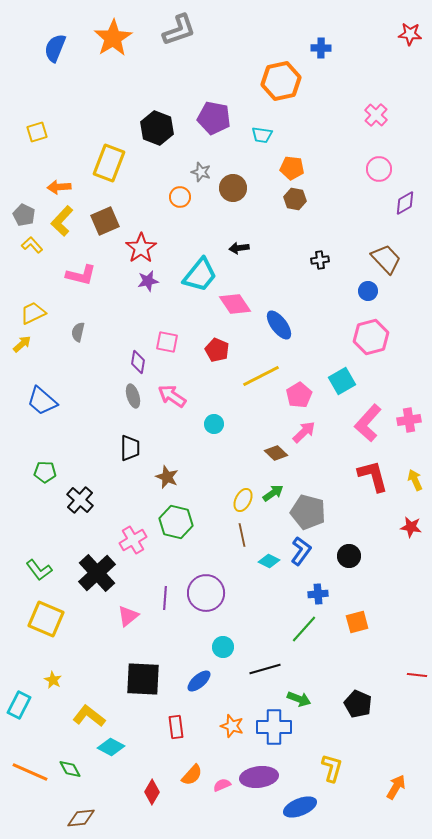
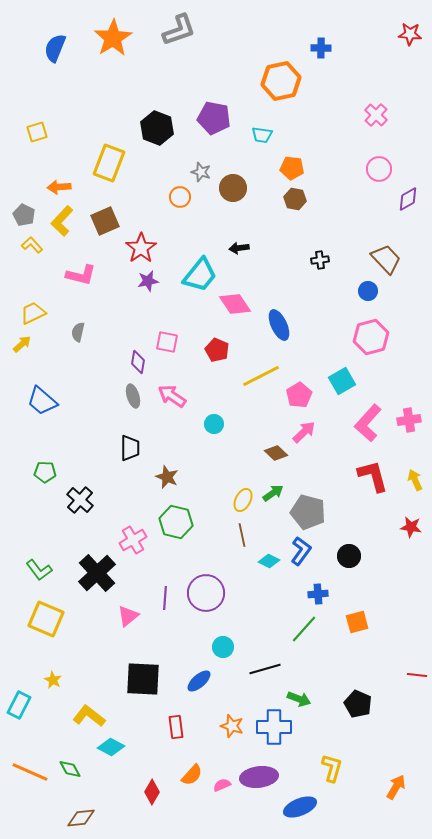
purple diamond at (405, 203): moved 3 px right, 4 px up
blue ellipse at (279, 325): rotated 12 degrees clockwise
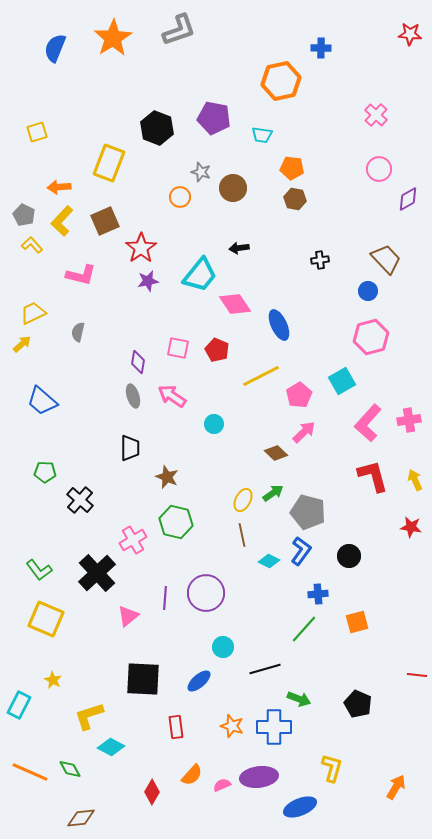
pink square at (167, 342): moved 11 px right, 6 px down
yellow L-shape at (89, 716): rotated 56 degrees counterclockwise
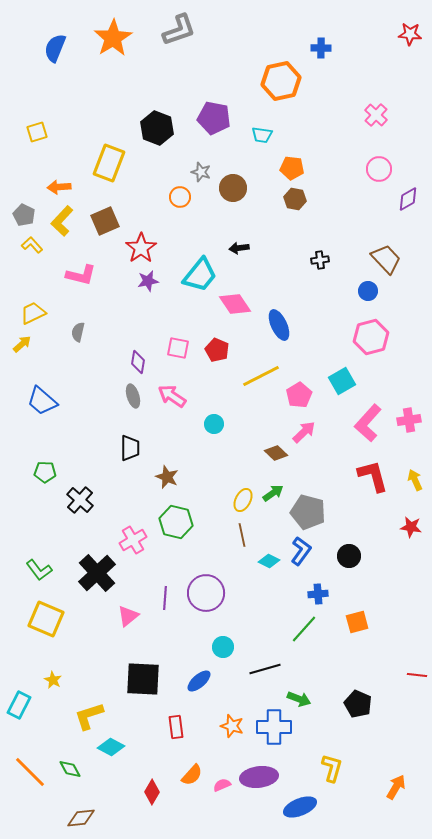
orange line at (30, 772): rotated 21 degrees clockwise
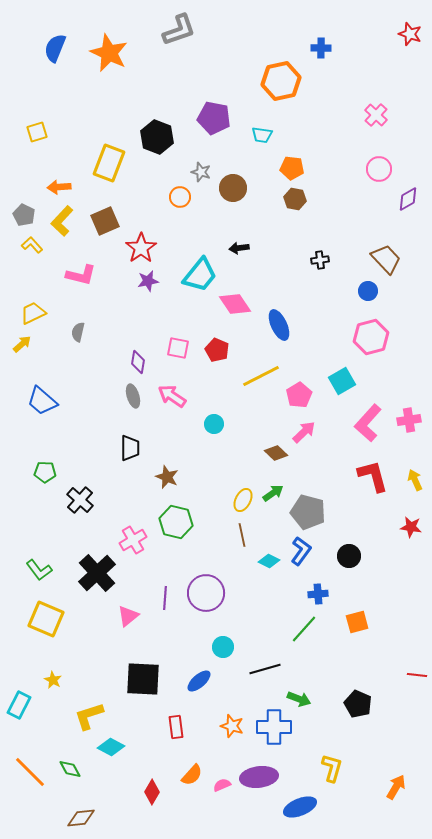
red star at (410, 34): rotated 15 degrees clockwise
orange star at (113, 38): moved 4 px left, 15 px down; rotated 15 degrees counterclockwise
black hexagon at (157, 128): moved 9 px down
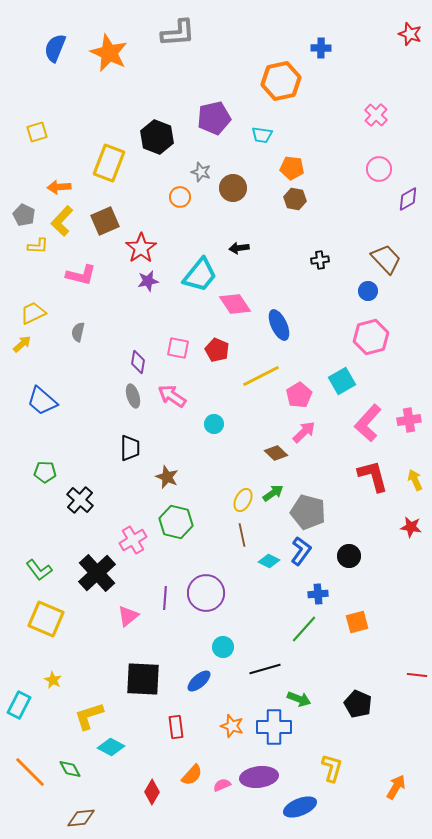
gray L-shape at (179, 30): moved 1 px left, 3 px down; rotated 15 degrees clockwise
purple pentagon at (214, 118): rotated 24 degrees counterclockwise
yellow L-shape at (32, 245): moved 6 px right, 1 px down; rotated 135 degrees clockwise
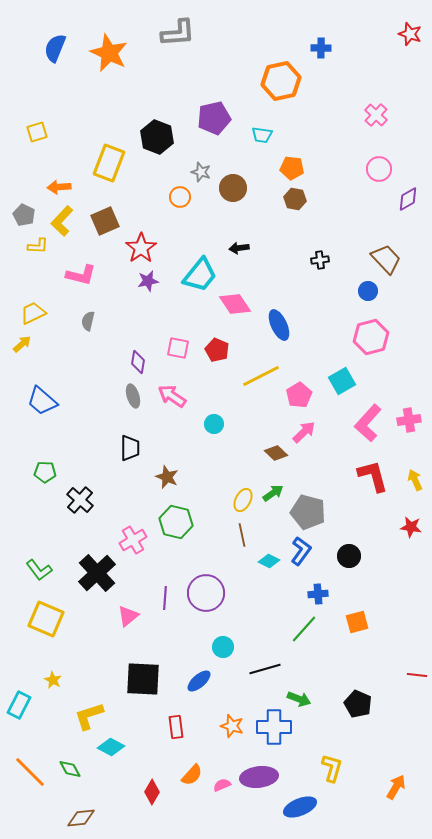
gray semicircle at (78, 332): moved 10 px right, 11 px up
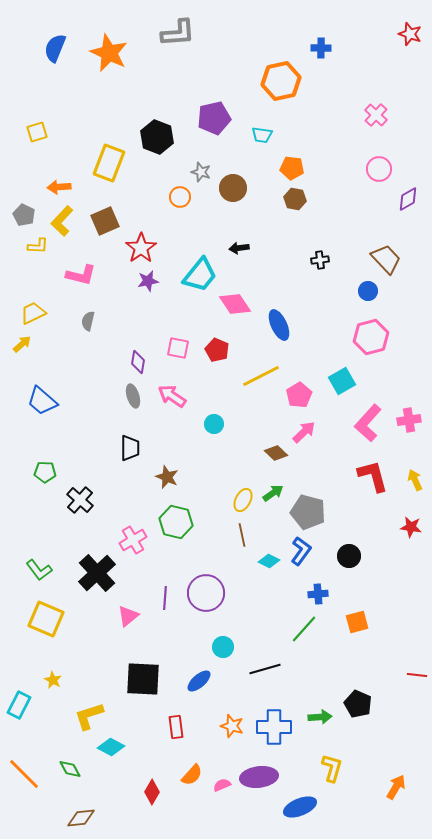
green arrow at (299, 699): moved 21 px right, 18 px down; rotated 25 degrees counterclockwise
orange line at (30, 772): moved 6 px left, 2 px down
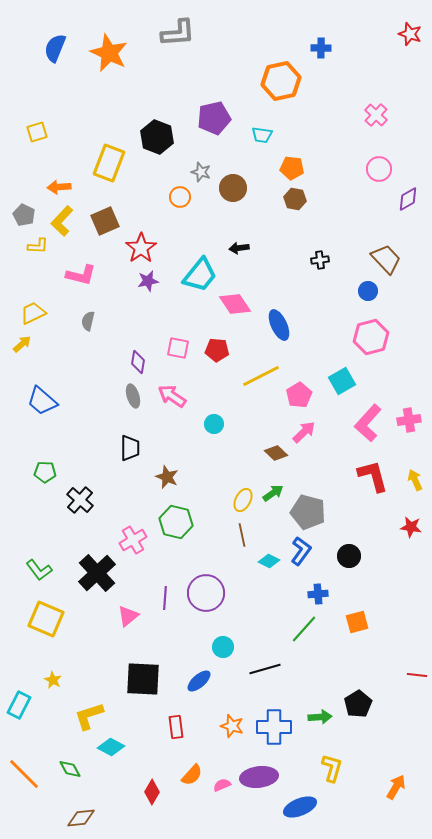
red pentagon at (217, 350): rotated 20 degrees counterclockwise
black pentagon at (358, 704): rotated 16 degrees clockwise
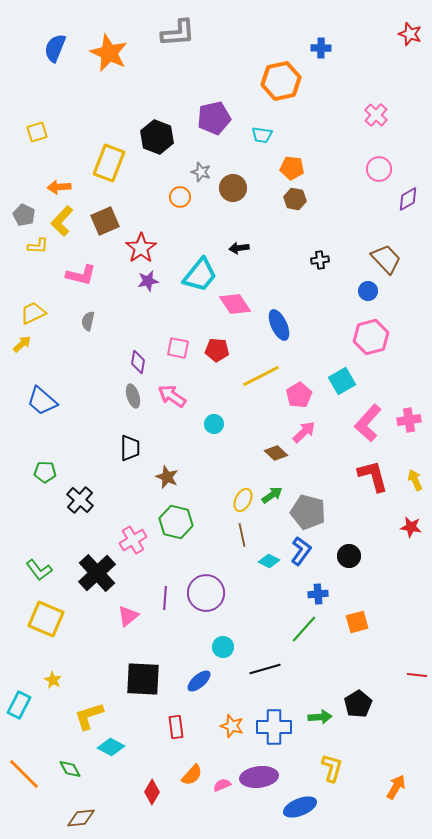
green arrow at (273, 493): moved 1 px left, 2 px down
